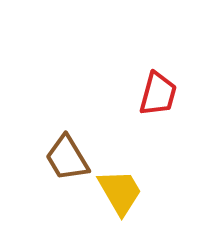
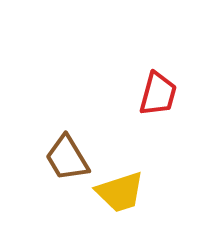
yellow trapezoid: rotated 102 degrees clockwise
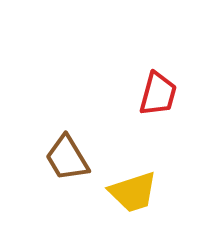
yellow trapezoid: moved 13 px right
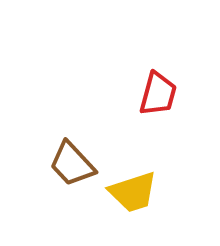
brown trapezoid: moved 5 px right, 6 px down; rotated 12 degrees counterclockwise
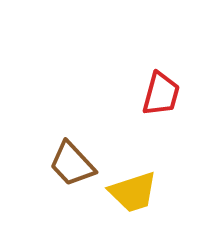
red trapezoid: moved 3 px right
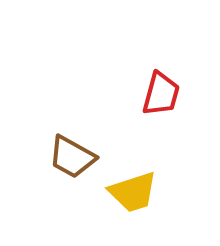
brown trapezoid: moved 7 px up; rotated 18 degrees counterclockwise
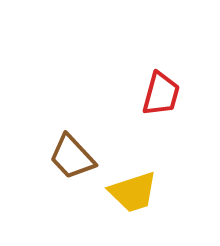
brown trapezoid: rotated 18 degrees clockwise
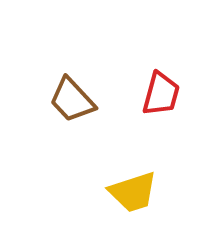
brown trapezoid: moved 57 px up
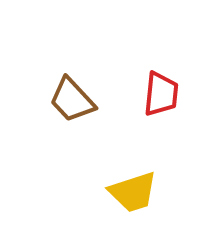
red trapezoid: rotated 9 degrees counterclockwise
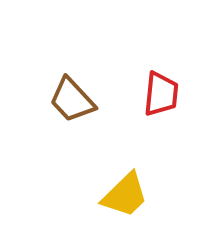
yellow trapezoid: moved 8 px left, 3 px down; rotated 26 degrees counterclockwise
